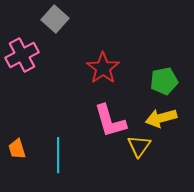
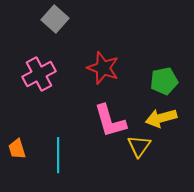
pink cross: moved 17 px right, 19 px down
red star: rotated 16 degrees counterclockwise
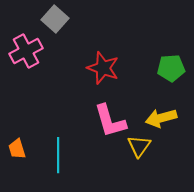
pink cross: moved 13 px left, 23 px up
green pentagon: moved 7 px right, 13 px up; rotated 8 degrees clockwise
